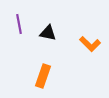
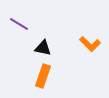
purple line: rotated 48 degrees counterclockwise
black triangle: moved 5 px left, 15 px down
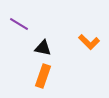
orange L-shape: moved 1 px left, 2 px up
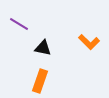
orange rectangle: moved 3 px left, 5 px down
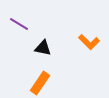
orange rectangle: moved 2 px down; rotated 15 degrees clockwise
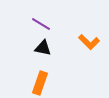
purple line: moved 22 px right
orange rectangle: rotated 15 degrees counterclockwise
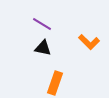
purple line: moved 1 px right
orange rectangle: moved 15 px right
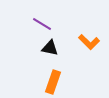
black triangle: moved 7 px right
orange rectangle: moved 2 px left, 1 px up
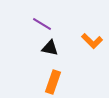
orange L-shape: moved 3 px right, 1 px up
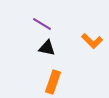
black triangle: moved 3 px left
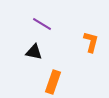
orange L-shape: moved 1 px left, 1 px down; rotated 120 degrees counterclockwise
black triangle: moved 13 px left, 4 px down
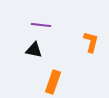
purple line: moved 1 px left, 1 px down; rotated 24 degrees counterclockwise
black triangle: moved 2 px up
